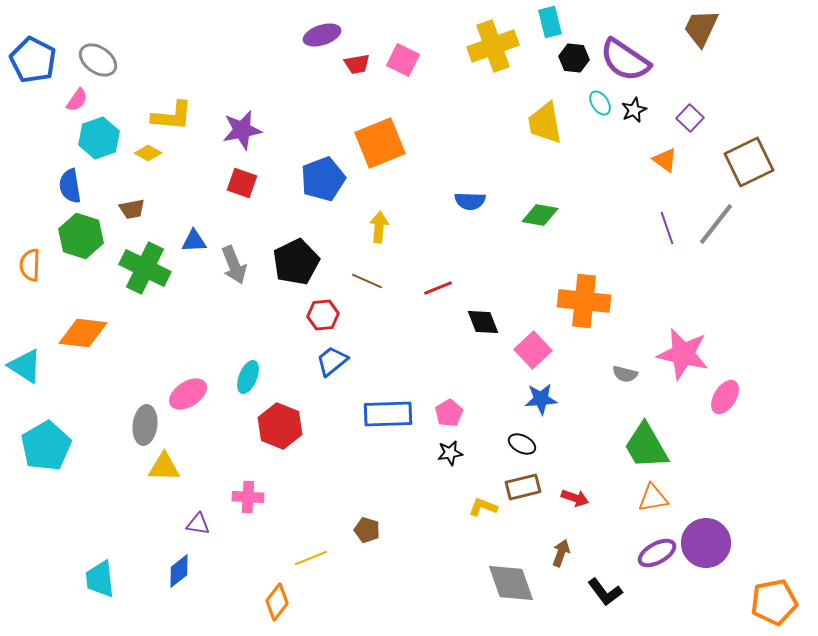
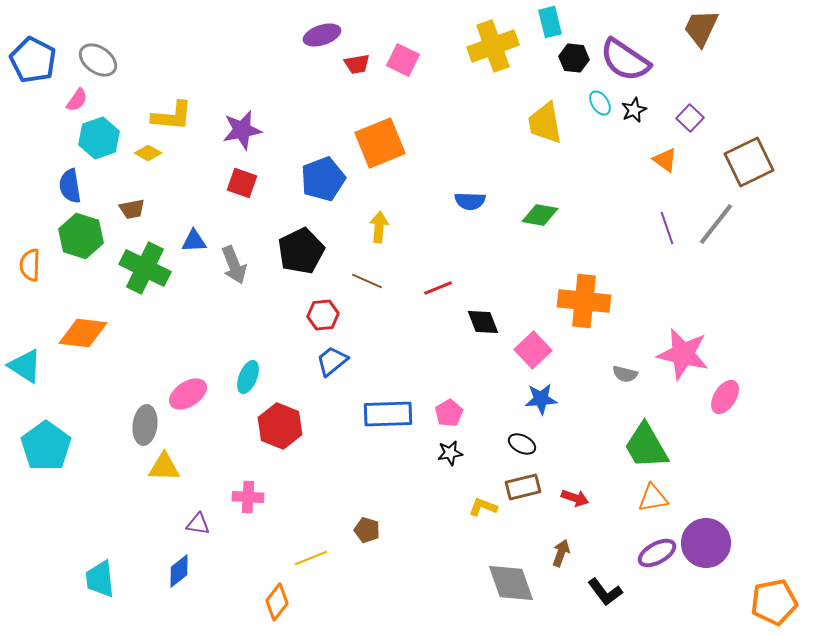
black pentagon at (296, 262): moved 5 px right, 11 px up
cyan pentagon at (46, 446): rotated 6 degrees counterclockwise
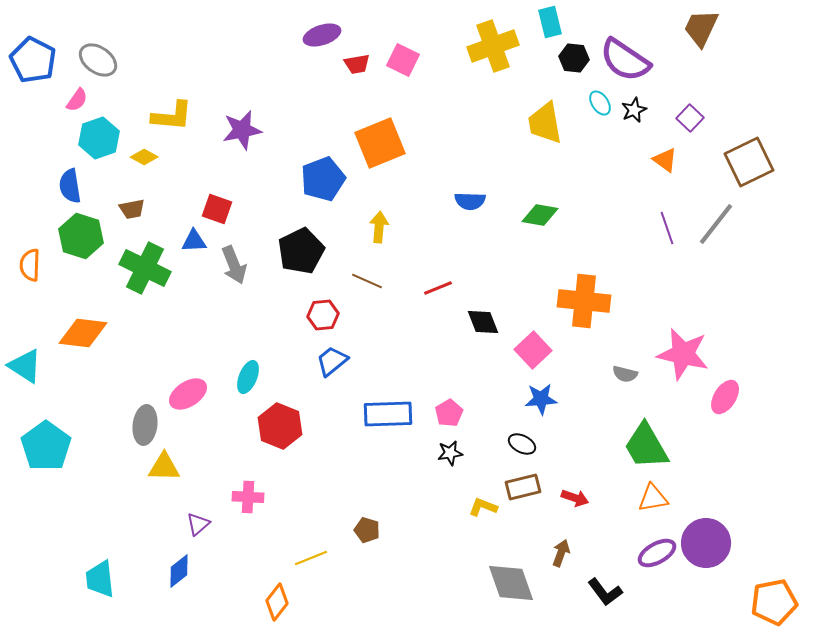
yellow diamond at (148, 153): moved 4 px left, 4 px down
red square at (242, 183): moved 25 px left, 26 px down
purple triangle at (198, 524): rotated 50 degrees counterclockwise
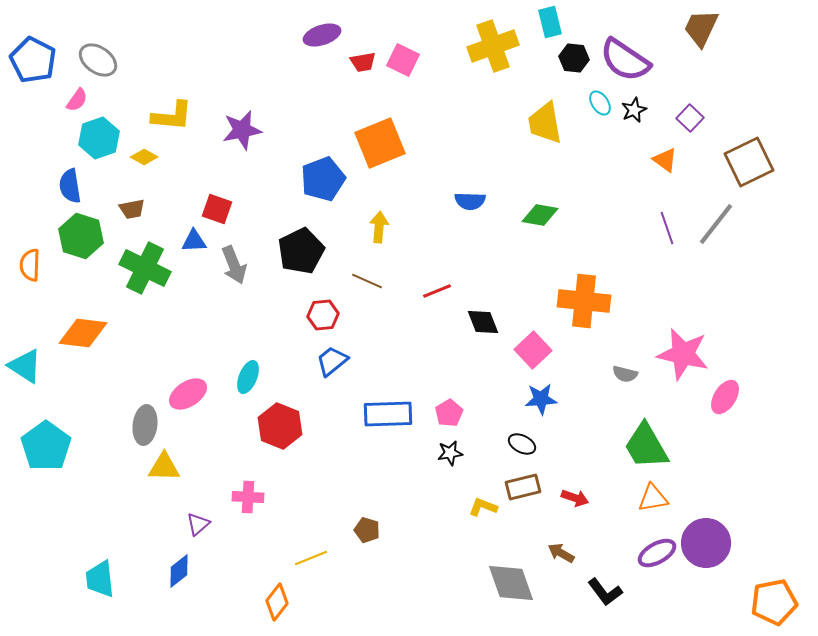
red trapezoid at (357, 64): moved 6 px right, 2 px up
red line at (438, 288): moved 1 px left, 3 px down
brown arrow at (561, 553): rotated 80 degrees counterclockwise
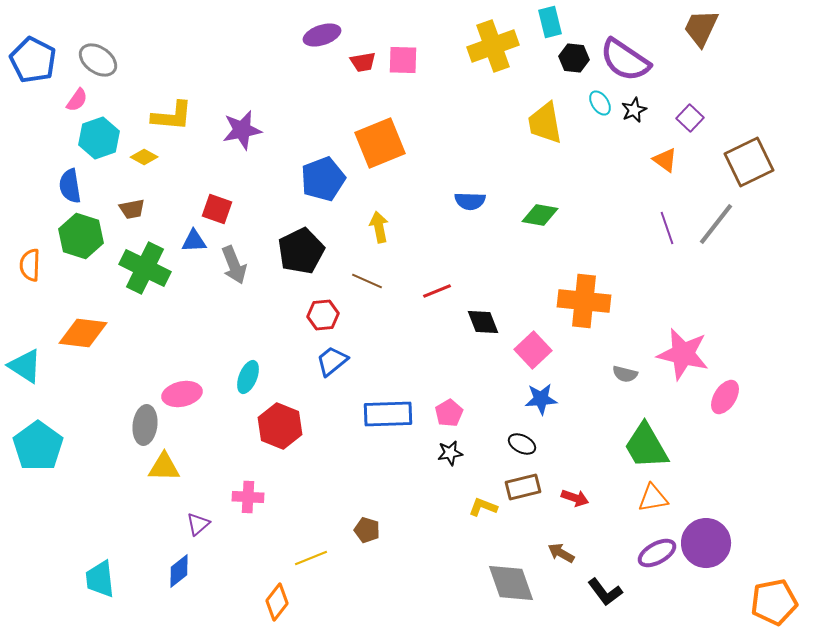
pink square at (403, 60): rotated 24 degrees counterclockwise
yellow arrow at (379, 227): rotated 16 degrees counterclockwise
pink ellipse at (188, 394): moved 6 px left; rotated 21 degrees clockwise
cyan pentagon at (46, 446): moved 8 px left
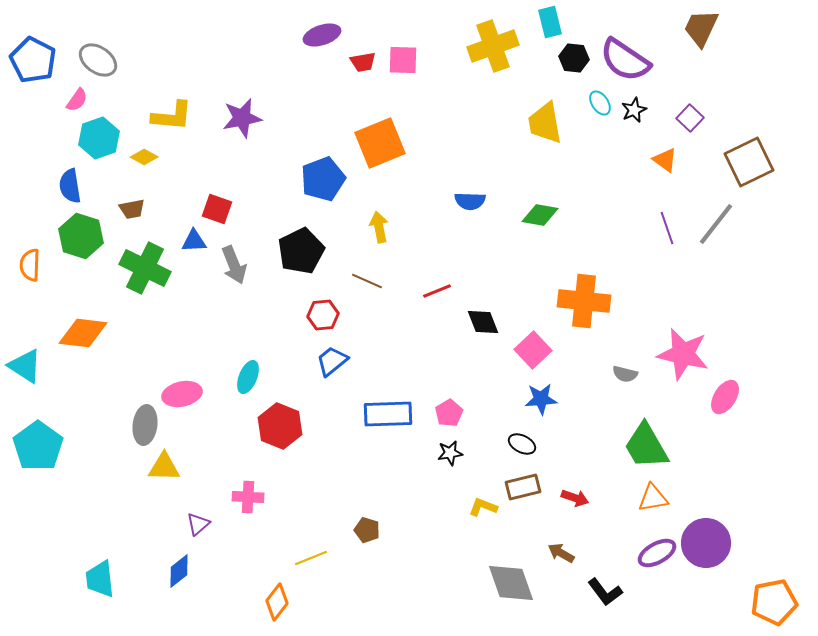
purple star at (242, 130): moved 12 px up
